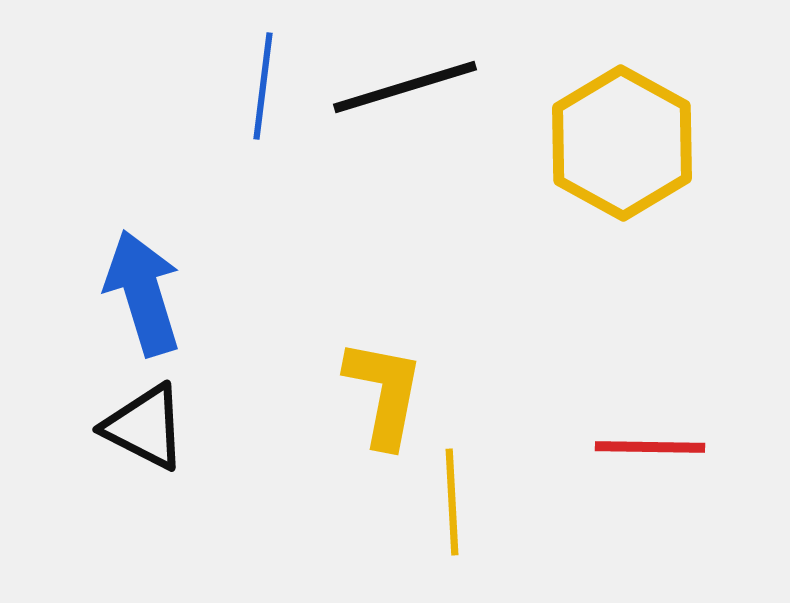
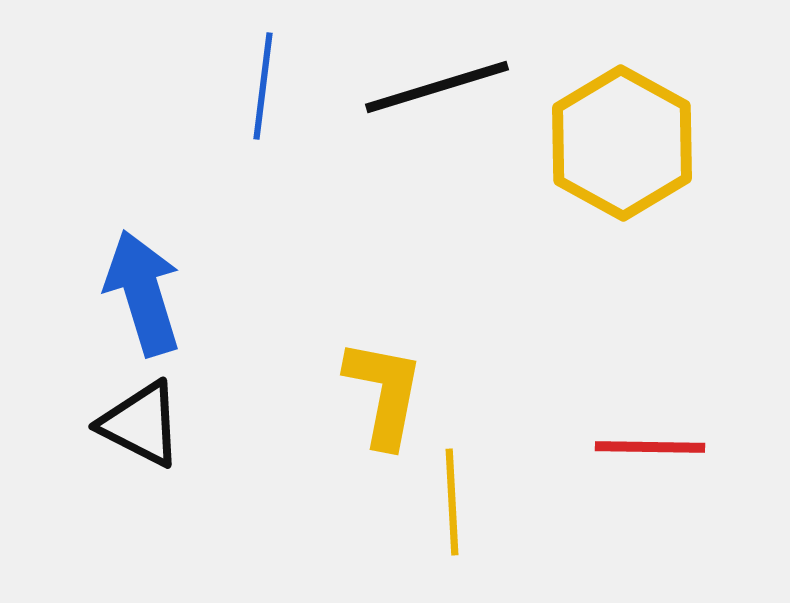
black line: moved 32 px right
black triangle: moved 4 px left, 3 px up
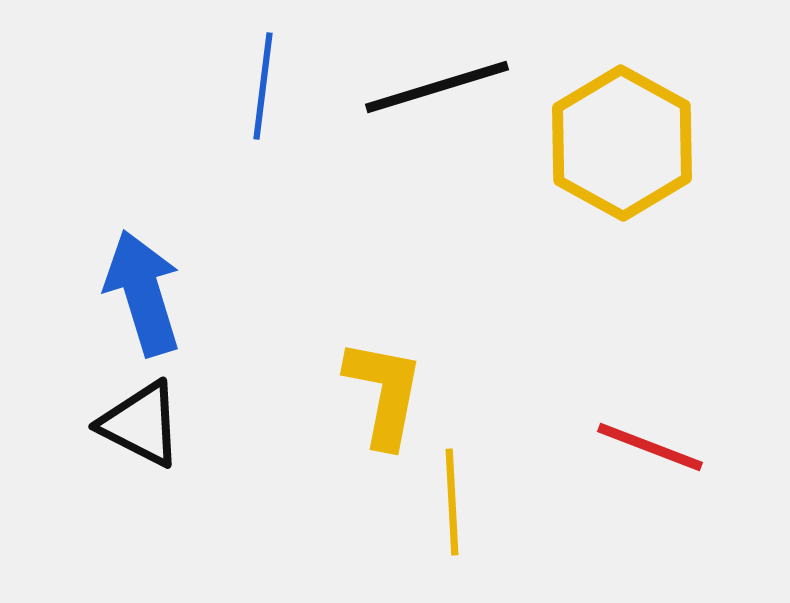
red line: rotated 20 degrees clockwise
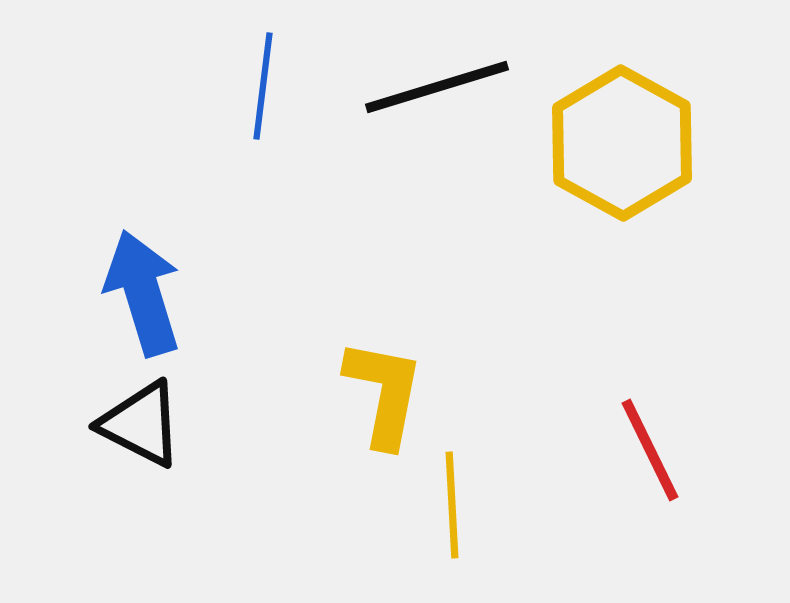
red line: moved 3 px down; rotated 43 degrees clockwise
yellow line: moved 3 px down
